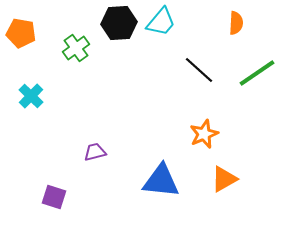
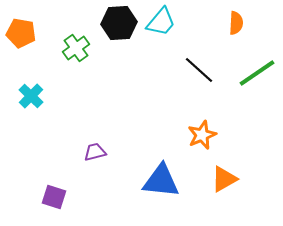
orange star: moved 2 px left, 1 px down
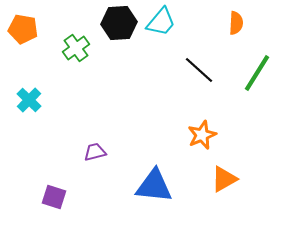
orange pentagon: moved 2 px right, 4 px up
green line: rotated 24 degrees counterclockwise
cyan cross: moved 2 px left, 4 px down
blue triangle: moved 7 px left, 5 px down
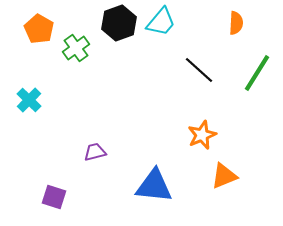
black hexagon: rotated 16 degrees counterclockwise
orange pentagon: moved 16 px right; rotated 20 degrees clockwise
orange triangle: moved 3 px up; rotated 8 degrees clockwise
